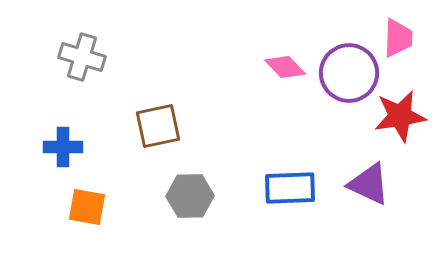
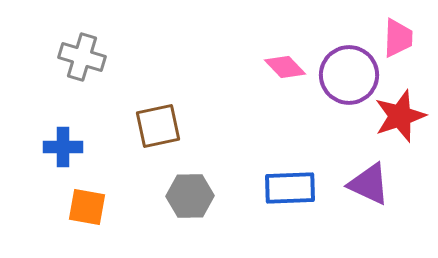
purple circle: moved 2 px down
red star: rotated 10 degrees counterclockwise
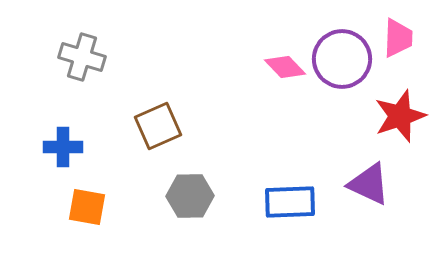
purple circle: moved 7 px left, 16 px up
brown square: rotated 12 degrees counterclockwise
blue rectangle: moved 14 px down
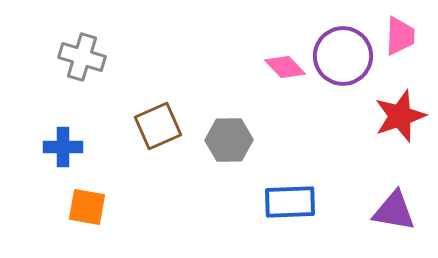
pink trapezoid: moved 2 px right, 2 px up
purple circle: moved 1 px right, 3 px up
purple triangle: moved 25 px right, 27 px down; rotated 15 degrees counterclockwise
gray hexagon: moved 39 px right, 56 px up
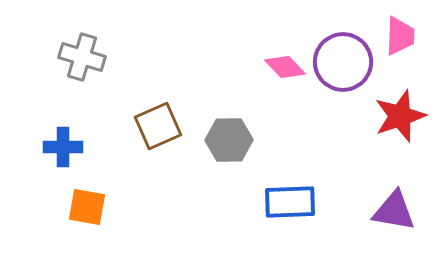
purple circle: moved 6 px down
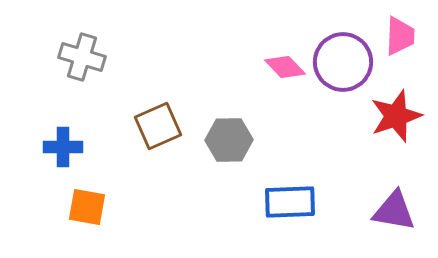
red star: moved 4 px left
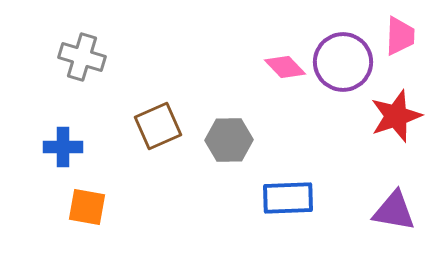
blue rectangle: moved 2 px left, 4 px up
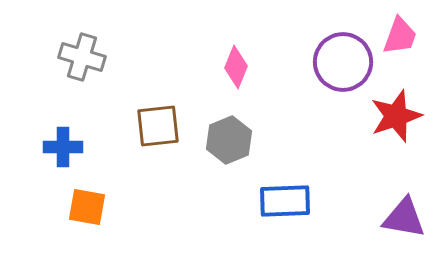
pink trapezoid: rotated 18 degrees clockwise
pink diamond: moved 49 px left; rotated 66 degrees clockwise
brown square: rotated 18 degrees clockwise
gray hexagon: rotated 21 degrees counterclockwise
blue rectangle: moved 3 px left, 3 px down
purple triangle: moved 10 px right, 7 px down
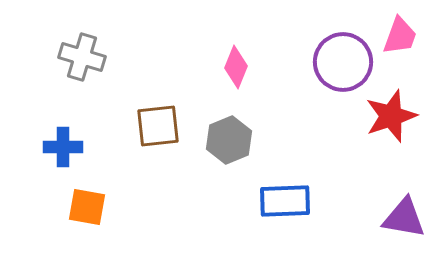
red star: moved 5 px left
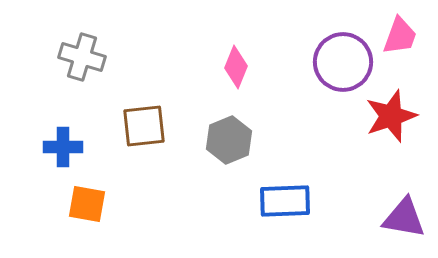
brown square: moved 14 px left
orange square: moved 3 px up
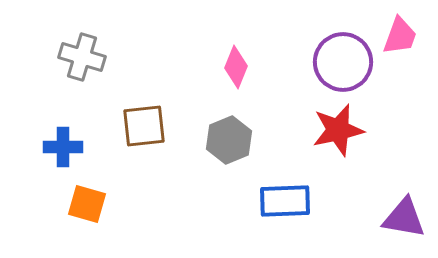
red star: moved 53 px left, 14 px down; rotated 6 degrees clockwise
orange square: rotated 6 degrees clockwise
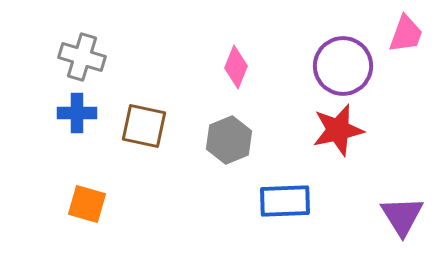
pink trapezoid: moved 6 px right, 2 px up
purple circle: moved 4 px down
brown square: rotated 18 degrees clockwise
blue cross: moved 14 px right, 34 px up
purple triangle: moved 2 px left, 2 px up; rotated 48 degrees clockwise
